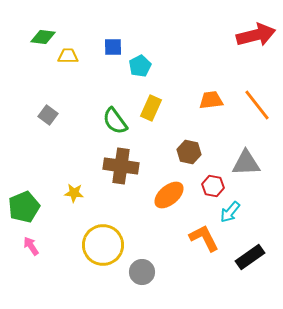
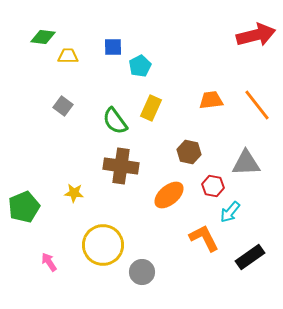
gray square: moved 15 px right, 9 px up
pink arrow: moved 18 px right, 16 px down
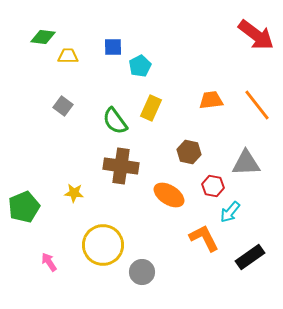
red arrow: rotated 51 degrees clockwise
orange ellipse: rotated 72 degrees clockwise
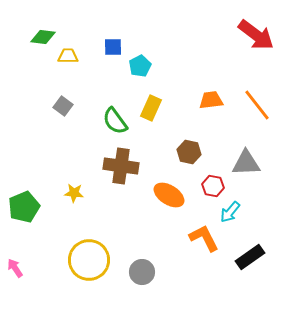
yellow circle: moved 14 px left, 15 px down
pink arrow: moved 34 px left, 6 px down
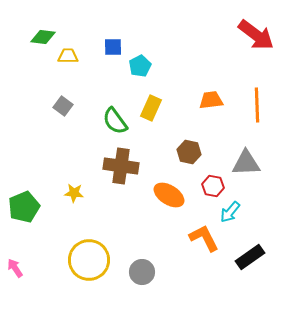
orange line: rotated 36 degrees clockwise
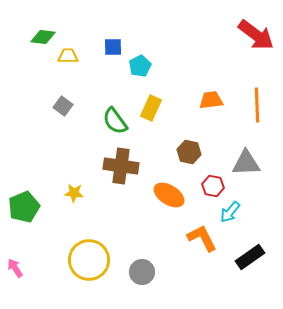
orange L-shape: moved 2 px left
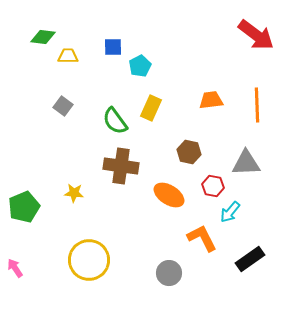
black rectangle: moved 2 px down
gray circle: moved 27 px right, 1 px down
